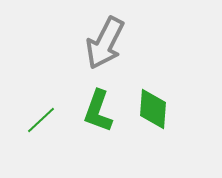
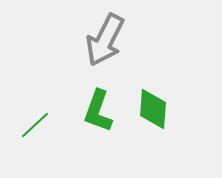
gray arrow: moved 3 px up
green line: moved 6 px left, 5 px down
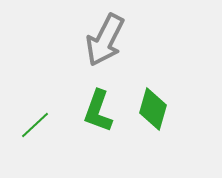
green diamond: rotated 12 degrees clockwise
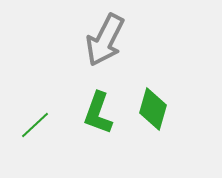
green L-shape: moved 2 px down
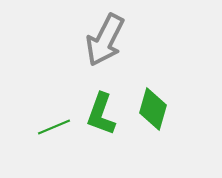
green L-shape: moved 3 px right, 1 px down
green line: moved 19 px right, 2 px down; rotated 20 degrees clockwise
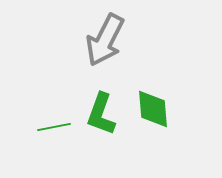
green diamond: rotated 21 degrees counterclockwise
green line: rotated 12 degrees clockwise
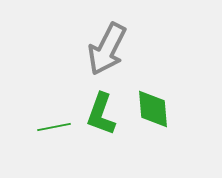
gray arrow: moved 2 px right, 9 px down
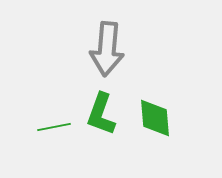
gray arrow: rotated 22 degrees counterclockwise
green diamond: moved 2 px right, 9 px down
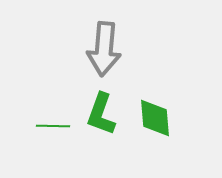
gray arrow: moved 3 px left
green line: moved 1 px left, 1 px up; rotated 12 degrees clockwise
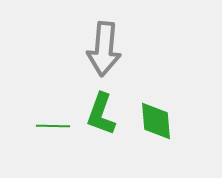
green diamond: moved 1 px right, 3 px down
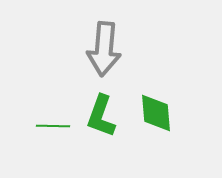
green L-shape: moved 2 px down
green diamond: moved 8 px up
